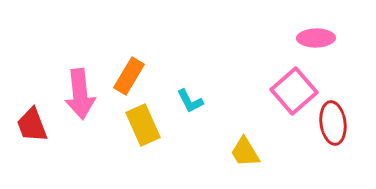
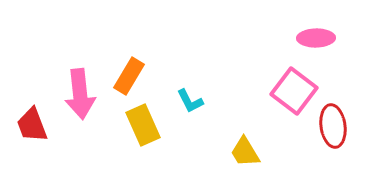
pink square: rotated 12 degrees counterclockwise
red ellipse: moved 3 px down
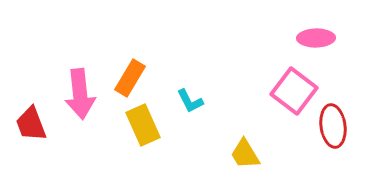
orange rectangle: moved 1 px right, 2 px down
red trapezoid: moved 1 px left, 1 px up
yellow trapezoid: moved 2 px down
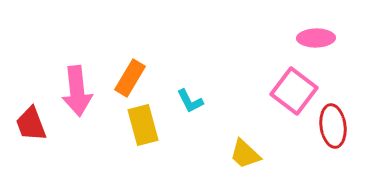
pink arrow: moved 3 px left, 3 px up
yellow rectangle: rotated 9 degrees clockwise
yellow trapezoid: rotated 16 degrees counterclockwise
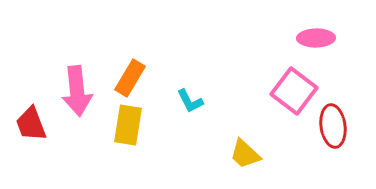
yellow rectangle: moved 15 px left; rotated 24 degrees clockwise
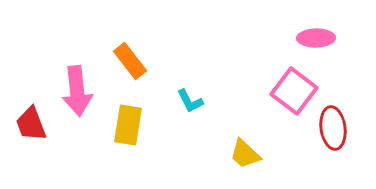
orange rectangle: moved 17 px up; rotated 69 degrees counterclockwise
red ellipse: moved 2 px down
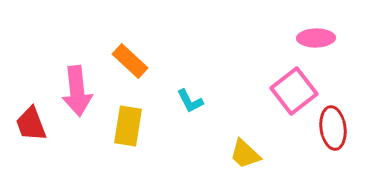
orange rectangle: rotated 9 degrees counterclockwise
pink square: rotated 15 degrees clockwise
yellow rectangle: moved 1 px down
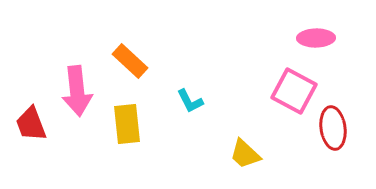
pink square: rotated 24 degrees counterclockwise
yellow rectangle: moved 1 px left, 2 px up; rotated 15 degrees counterclockwise
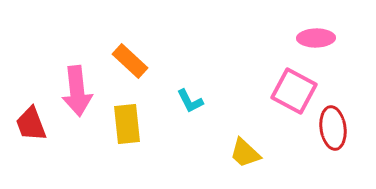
yellow trapezoid: moved 1 px up
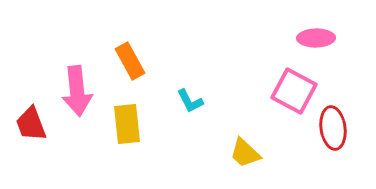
orange rectangle: rotated 18 degrees clockwise
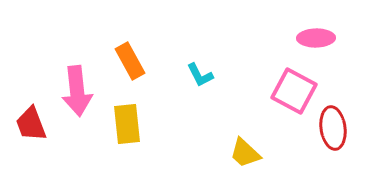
cyan L-shape: moved 10 px right, 26 px up
